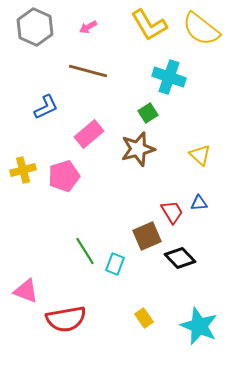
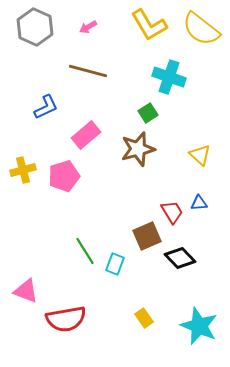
pink rectangle: moved 3 px left, 1 px down
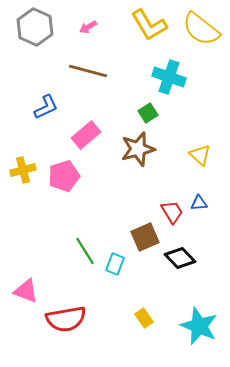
brown square: moved 2 px left, 1 px down
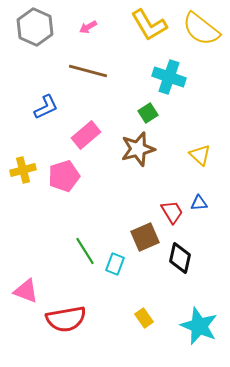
black diamond: rotated 56 degrees clockwise
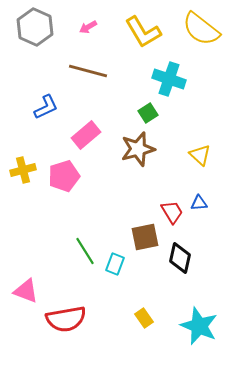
yellow L-shape: moved 6 px left, 7 px down
cyan cross: moved 2 px down
brown square: rotated 12 degrees clockwise
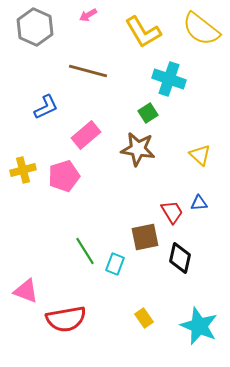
pink arrow: moved 12 px up
brown star: rotated 24 degrees clockwise
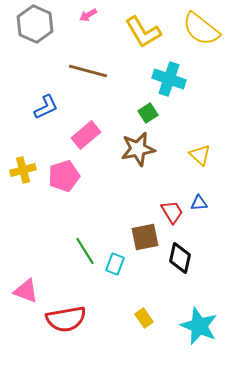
gray hexagon: moved 3 px up
brown star: rotated 20 degrees counterclockwise
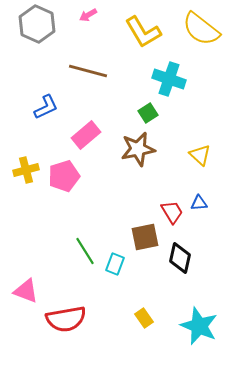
gray hexagon: moved 2 px right
yellow cross: moved 3 px right
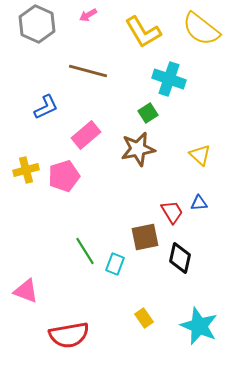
red semicircle: moved 3 px right, 16 px down
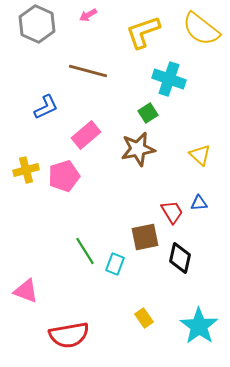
yellow L-shape: rotated 102 degrees clockwise
cyan star: rotated 12 degrees clockwise
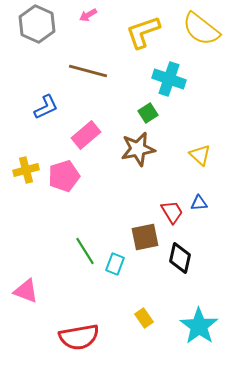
red semicircle: moved 10 px right, 2 px down
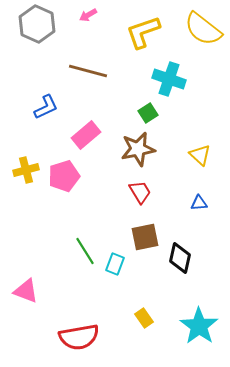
yellow semicircle: moved 2 px right
red trapezoid: moved 32 px left, 20 px up
